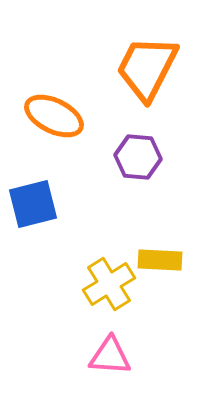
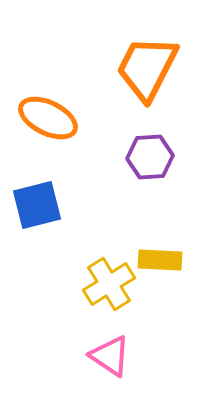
orange ellipse: moved 6 px left, 2 px down
purple hexagon: moved 12 px right; rotated 9 degrees counterclockwise
blue square: moved 4 px right, 1 px down
pink triangle: rotated 30 degrees clockwise
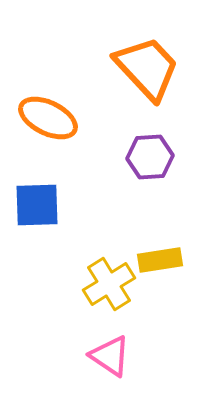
orange trapezoid: rotated 110 degrees clockwise
blue square: rotated 12 degrees clockwise
yellow rectangle: rotated 12 degrees counterclockwise
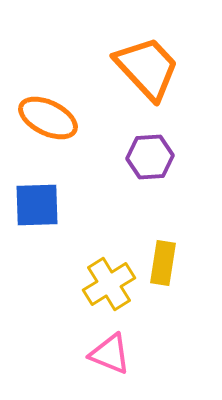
yellow rectangle: moved 3 px right, 3 px down; rotated 72 degrees counterclockwise
pink triangle: moved 2 px up; rotated 12 degrees counterclockwise
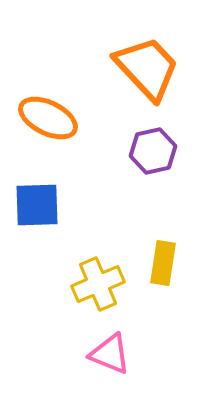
purple hexagon: moved 3 px right, 6 px up; rotated 9 degrees counterclockwise
yellow cross: moved 11 px left; rotated 9 degrees clockwise
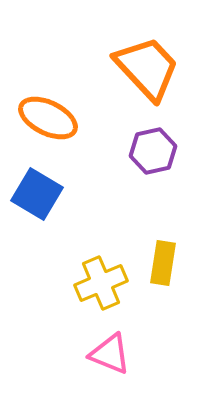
blue square: moved 11 px up; rotated 33 degrees clockwise
yellow cross: moved 3 px right, 1 px up
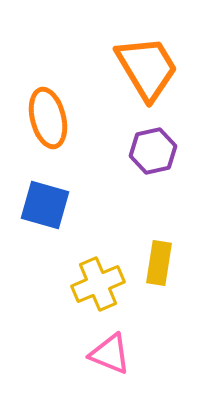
orange trapezoid: rotated 12 degrees clockwise
orange ellipse: rotated 50 degrees clockwise
blue square: moved 8 px right, 11 px down; rotated 15 degrees counterclockwise
yellow rectangle: moved 4 px left
yellow cross: moved 3 px left, 1 px down
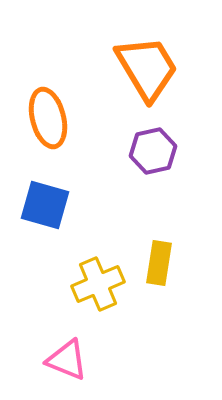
pink triangle: moved 43 px left, 6 px down
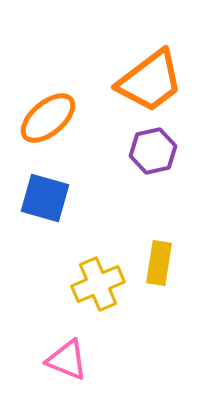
orange trapezoid: moved 3 px right, 13 px down; rotated 84 degrees clockwise
orange ellipse: rotated 64 degrees clockwise
blue square: moved 7 px up
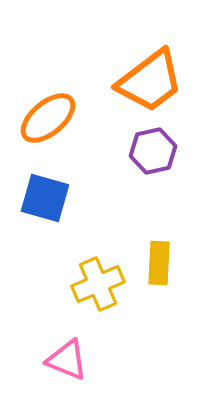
yellow rectangle: rotated 6 degrees counterclockwise
